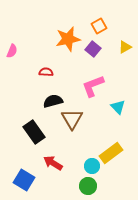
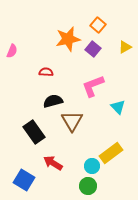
orange square: moved 1 px left, 1 px up; rotated 21 degrees counterclockwise
brown triangle: moved 2 px down
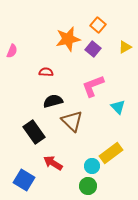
brown triangle: rotated 15 degrees counterclockwise
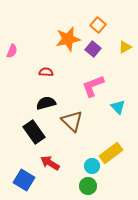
black semicircle: moved 7 px left, 2 px down
red arrow: moved 3 px left
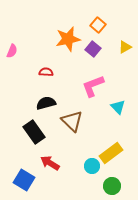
green circle: moved 24 px right
